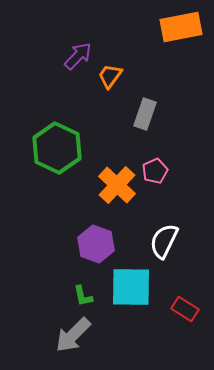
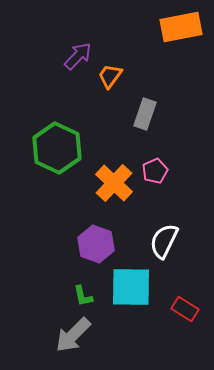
orange cross: moved 3 px left, 2 px up
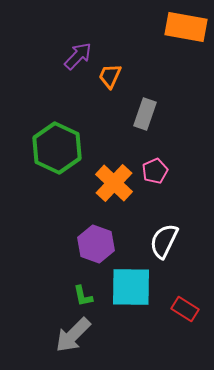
orange rectangle: moved 5 px right; rotated 21 degrees clockwise
orange trapezoid: rotated 12 degrees counterclockwise
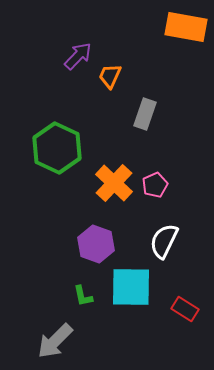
pink pentagon: moved 14 px down
gray arrow: moved 18 px left, 6 px down
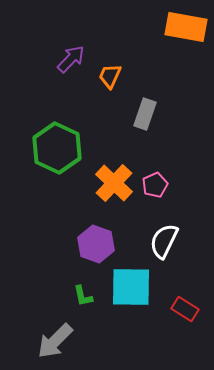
purple arrow: moved 7 px left, 3 px down
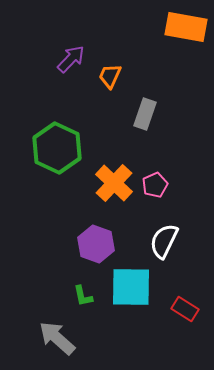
gray arrow: moved 2 px right, 3 px up; rotated 87 degrees clockwise
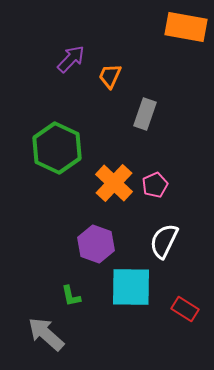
green L-shape: moved 12 px left
gray arrow: moved 11 px left, 4 px up
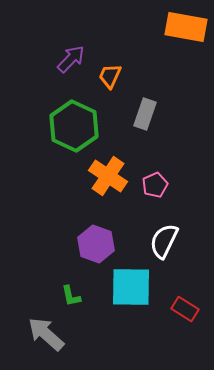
green hexagon: moved 17 px right, 22 px up
orange cross: moved 6 px left, 7 px up; rotated 9 degrees counterclockwise
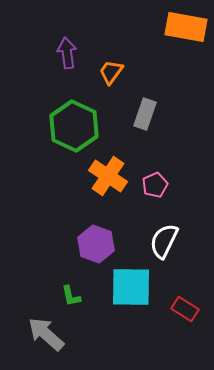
purple arrow: moved 4 px left, 6 px up; rotated 52 degrees counterclockwise
orange trapezoid: moved 1 px right, 4 px up; rotated 12 degrees clockwise
